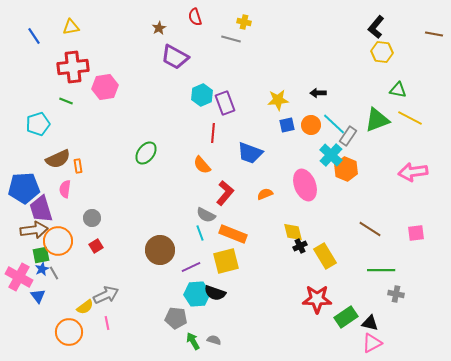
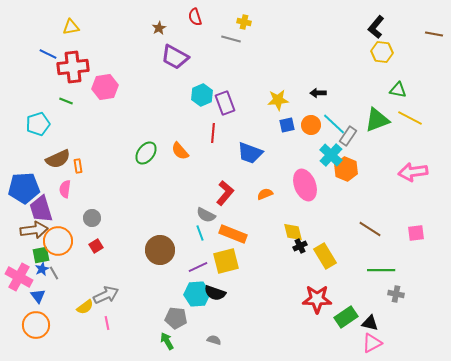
blue line at (34, 36): moved 14 px right, 18 px down; rotated 30 degrees counterclockwise
orange semicircle at (202, 165): moved 22 px left, 14 px up
purple line at (191, 267): moved 7 px right
orange circle at (69, 332): moved 33 px left, 7 px up
green arrow at (193, 341): moved 26 px left
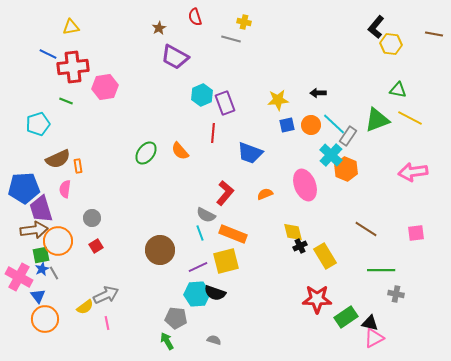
yellow hexagon at (382, 52): moved 9 px right, 8 px up
brown line at (370, 229): moved 4 px left
orange circle at (36, 325): moved 9 px right, 6 px up
pink triangle at (372, 343): moved 2 px right, 5 px up
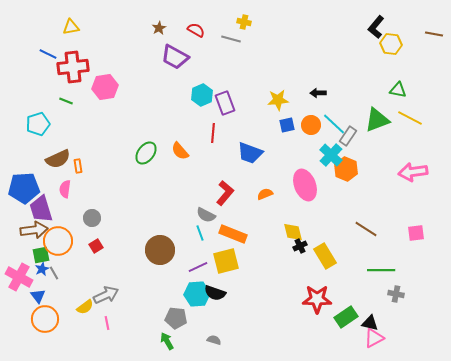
red semicircle at (195, 17): moved 1 px right, 13 px down; rotated 138 degrees clockwise
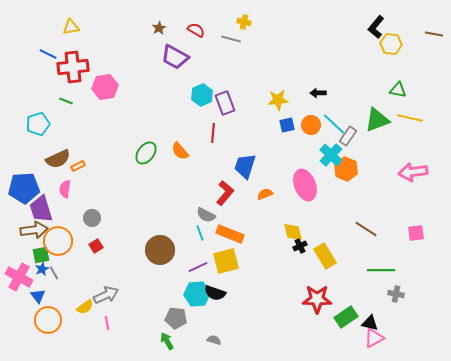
yellow line at (410, 118): rotated 15 degrees counterclockwise
blue trapezoid at (250, 153): moved 5 px left, 13 px down; rotated 88 degrees clockwise
orange rectangle at (78, 166): rotated 72 degrees clockwise
orange rectangle at (233, 234): moved 3 px left
orange circle at (45, 319): moved 3 px right, 1 px down
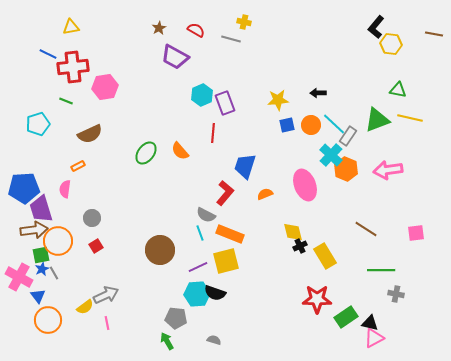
brown semicircle at (58, 159): moved 32 px right, 25 px up
pink arrow at (413, 172): moved 25 px left, 2 px up
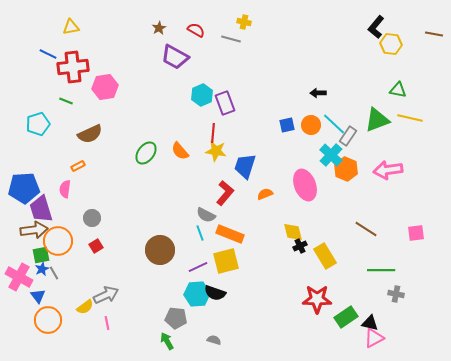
yellow star at (278, 100): moved 62 px left, 51 px down; rotated 15 degrees clockwise
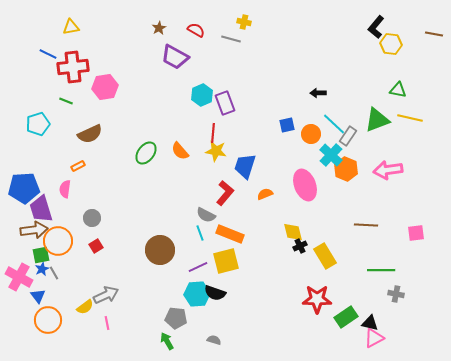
orange circle at (311, 125): moved 9 px down
brown line at (366, 229): moved 4 px up; rotated 30 degrees counterclockwise
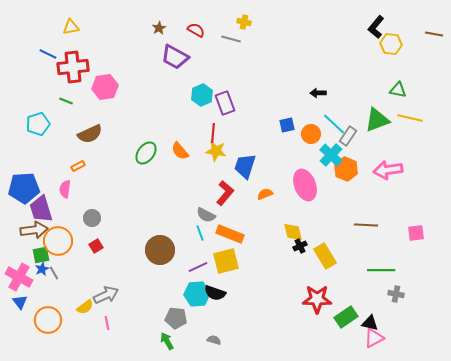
blue triangle at (38, 296): moved 18 px left, 6 px down
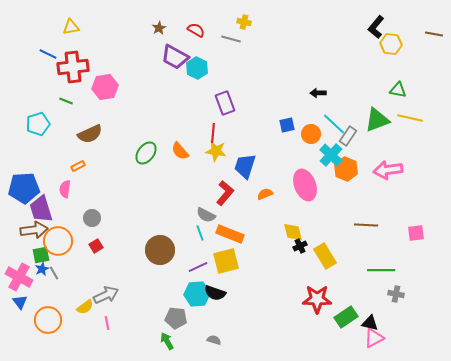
cyan hexagon at (202, 95): moved 5 px left, 27 px up; rotated 10 degrees counterclockwise
